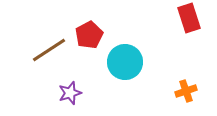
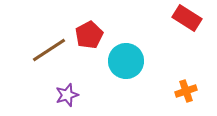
red rectangle: moved 2 px left; rotated 40 degrees counterclockwise
cyan circle: moved 1 px right, 1 px up
purple star: moved 3 px left, 2 px down
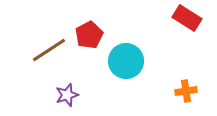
orange cross: rotated 10 degrees clockwise
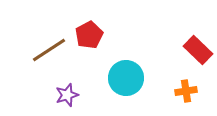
red rectangle: moved 11 px right, 32 px down; rotated 12 degrees clockwise
cyan circle: moved 17 px down
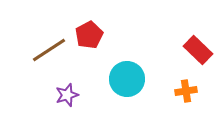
cyan circle: moved 1 px right, 1 px down
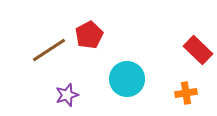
orange cross: moved 2 px down
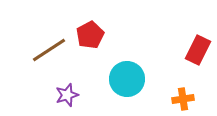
red pentagon: moved 1 px right
red rectangle: rotated 72 degrees clockwise
orange cross: moved 3 px left, 6 px down
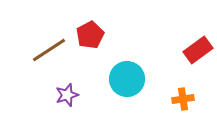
red rectangle: rotated 28 degrees clockwise
